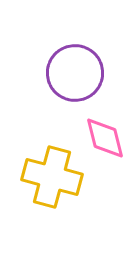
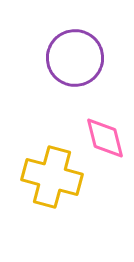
purple circle: moved 15 px up
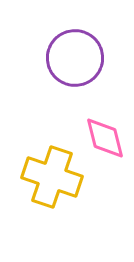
yellow cross: rotated 4 degrees clockwise
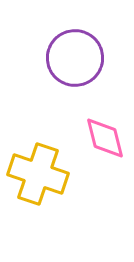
yellow cross: moved 14 px left, 3 px up
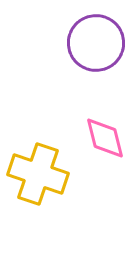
purple circle: moved 21 px right, 15 px up
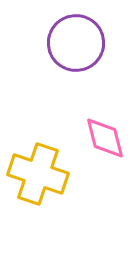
purple circle: moved 20 px left
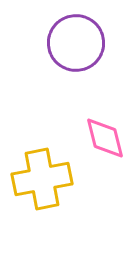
yellow cross: moved 4 px right, 5 px down; rotated 30 degrees counterclockwise
